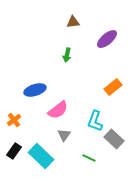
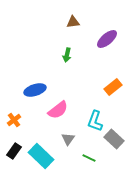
gray triangle: moved 4 px right, 4 px down
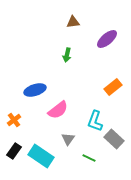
cyan rectangle: rotated 10 degrees counterclockwise
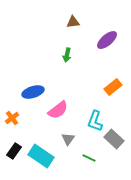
purple ellipse: moved 1 px down
blue ellipse: moved 2 px left, 2 px down
orange cross: moved 2 px left, 2 px up
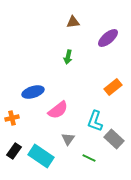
purple ellipse: moved 1 px right, 2 px up
green arrow: moved 1 px right, 2 px down
orange cross: rotated 24 degrees clockwise
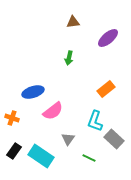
green arrow: moved 1 px right, 1 px down
orange rectangle: moved 7 px left, 2 px down
pink semicircle: moved 5 px left, 1 px down
orange cross: rotated 32 degrees clockwise
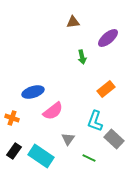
green arrow: moved 13 px right, 1 px up; rotated 24 degrees counterclockwise
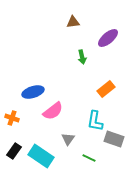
cyan L-shape: rotated 10 degrees counterclockwise
gray rectangle: rotated 24 degrees counterclockwise
